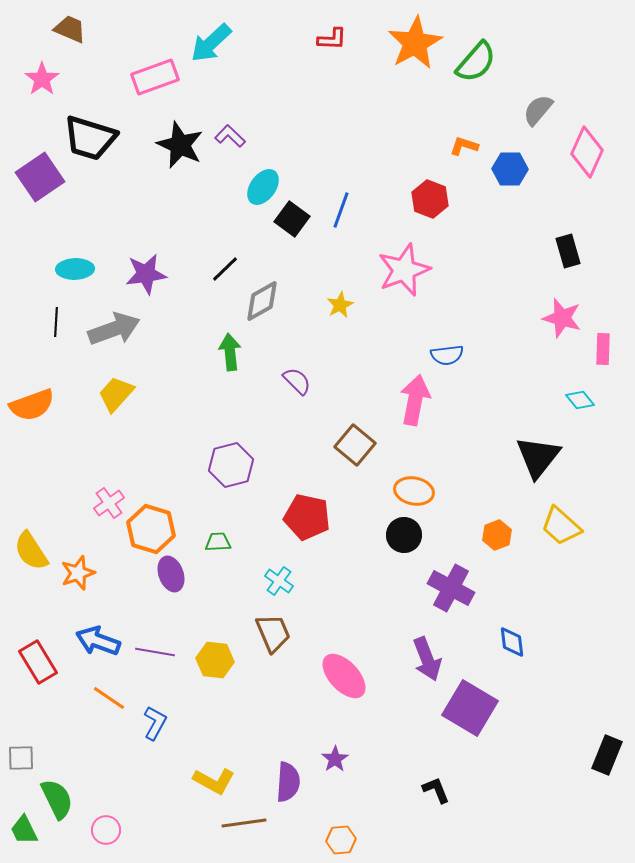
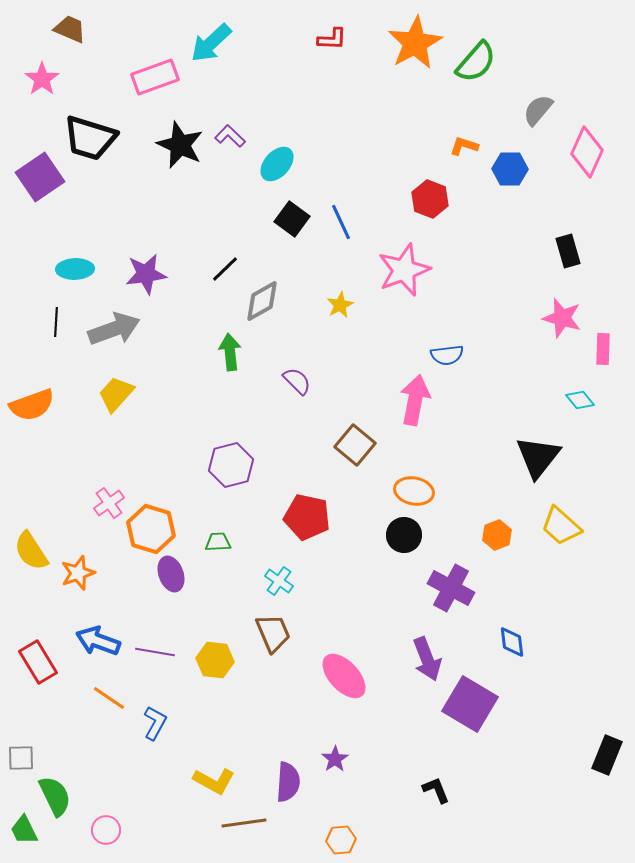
cyan ellipse at (263, 187): moved 14 px right, 23 px up; rotated 6 degrees clockwise
blue line at (341, 210): moved 12 px down; rotated 45 degrees counterclockwise
purple square at (470, 708): moved 4 px up
green semicircle at (57, 799): moved 2 px left, 3 px up
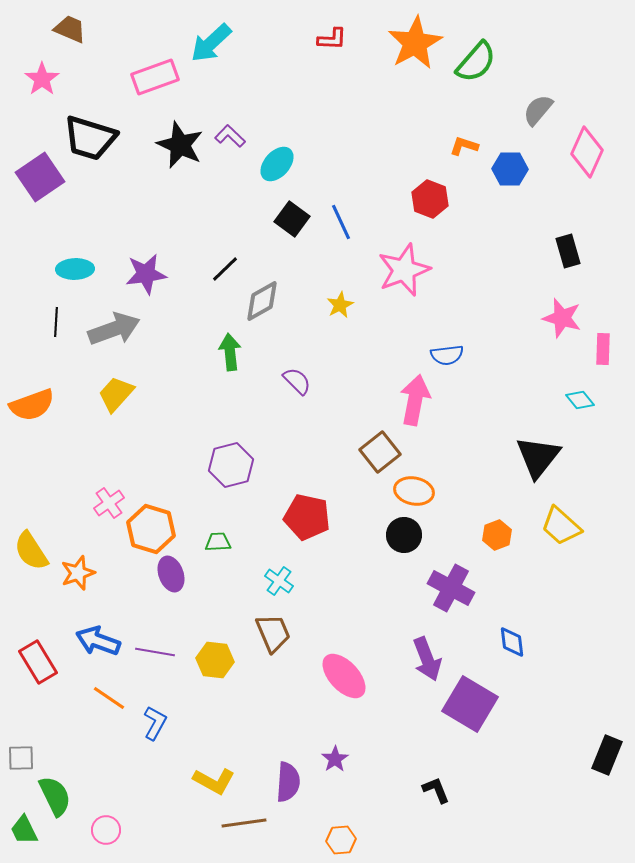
brown square at (355, 445): moved 25 px right, 7 px down; rotated 12 degrees clockwise
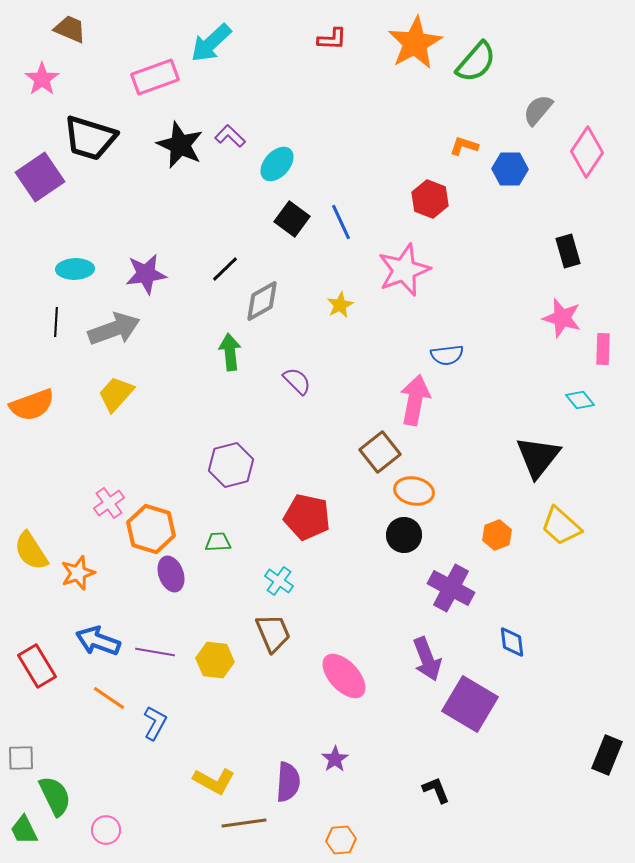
pink diamond at (587, 152): rotated 9 degrees clockwise
red rectangle at (38, 662): moved 1 px left, 4 px down
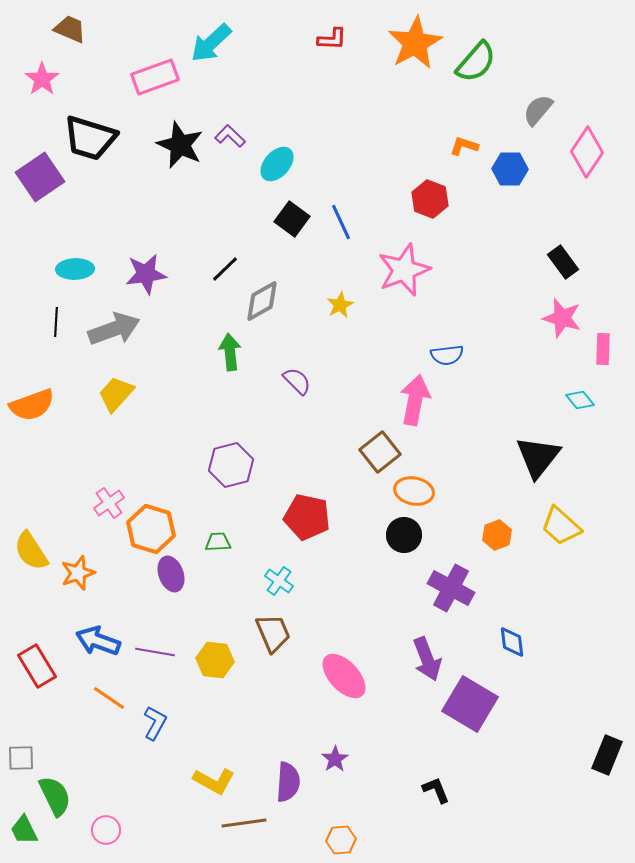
black rectangle at (568, 251): moved 5 px left, 11 px down; rotated 20 degrees counterclockwise
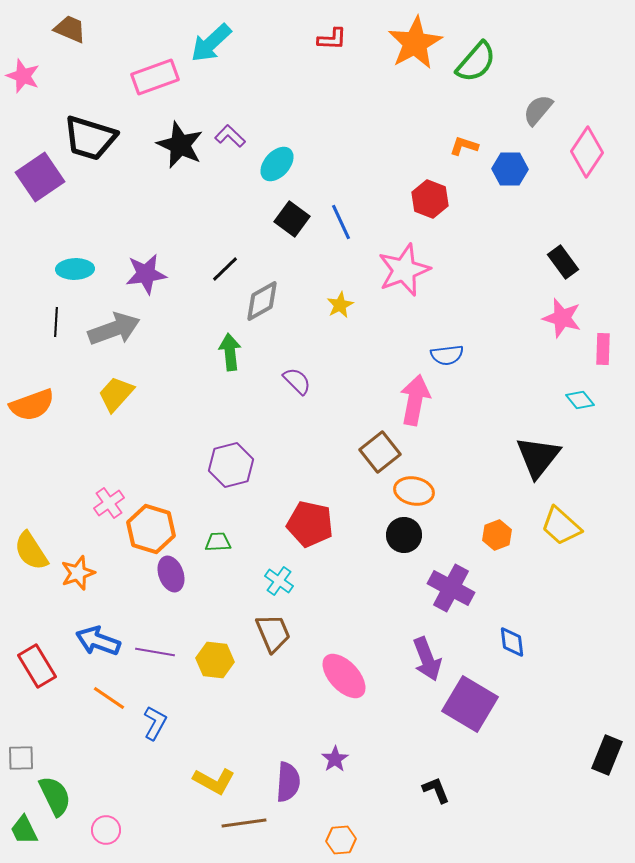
pink star at (42, 79): moved 19 px left, 3 px up; rotated 16 degrees counterclockwise
red pentagon at (307, 517): moved 3 px right, 7 px down
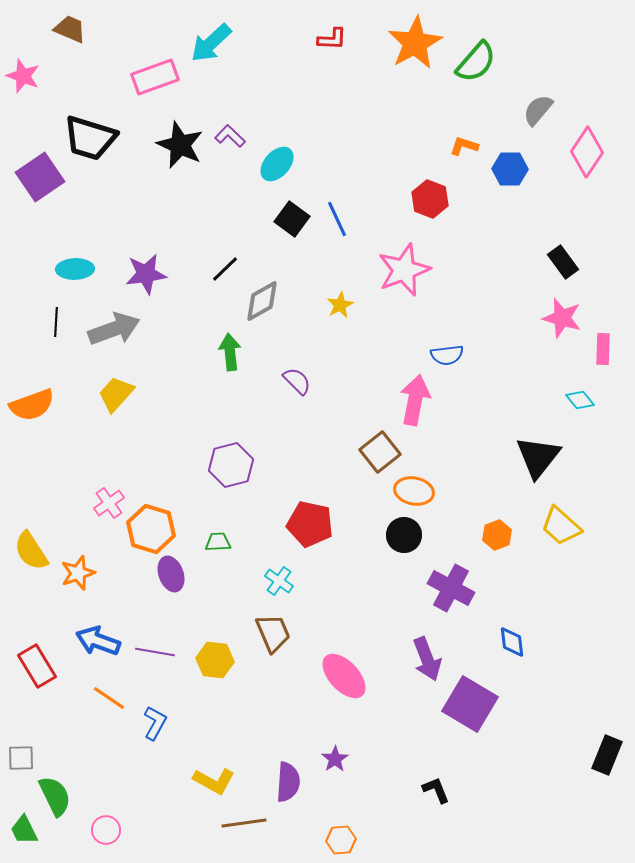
blue line at (341, 222): moved 4 px left, 3 px up
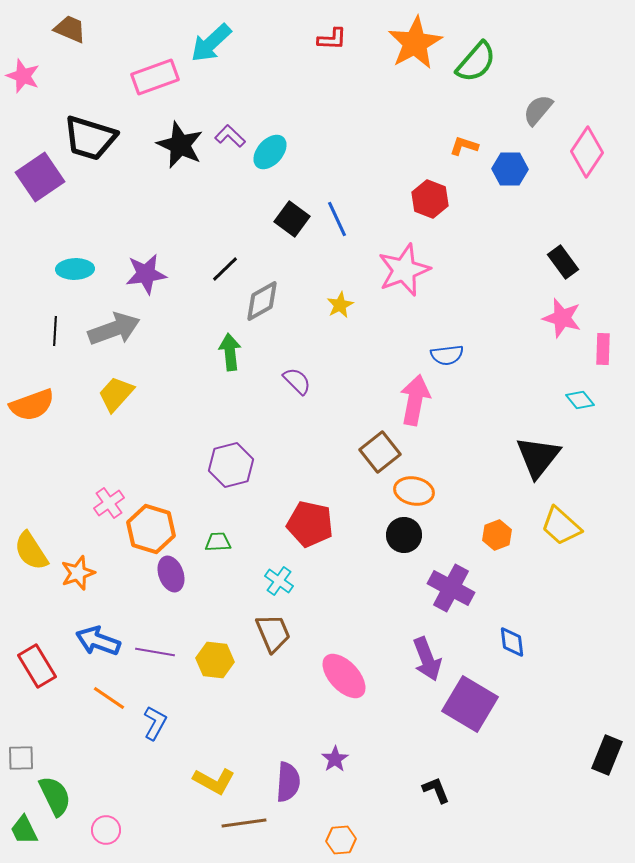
cyan ellipse at (277, 164): moved 7 px left, 12 px up
black line at (56, 322): moved 1 px left, 9 px down
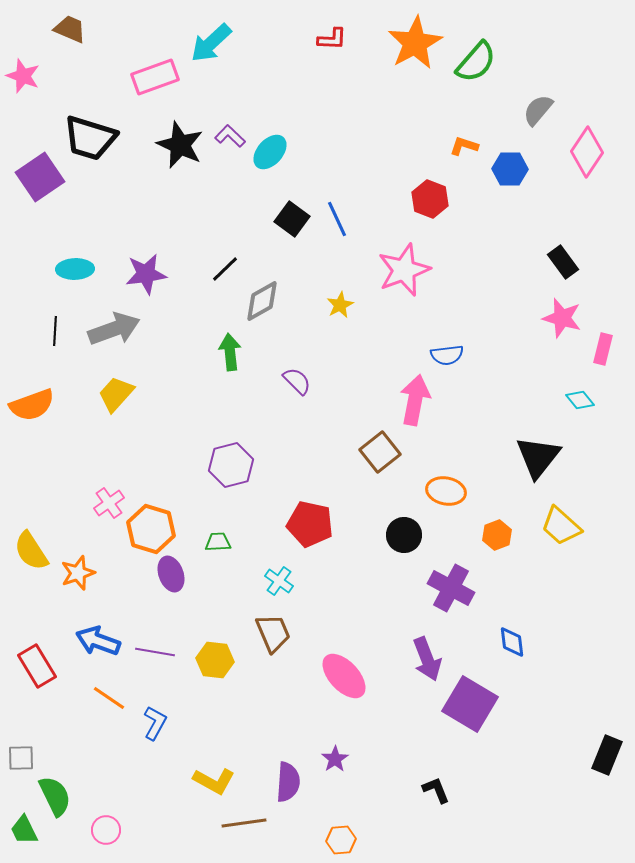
pink rectangle at (603, 349): rotated 12 degrees clockwise
orange ellipse at (414, 491): moved 32 px right
